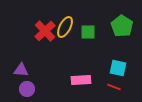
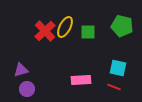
green pentagon: rotated 20 degrees counterclockwise
purple triangle: rotated 21 degrees counterclockwise
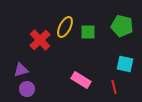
red cross: moved 5 px left, 9 px down
cyan square: moved 7 px right, 4 px up
pink rectangle: rotated 36 degrees clockwise
red line: rotated 56 degrees clockwise
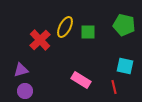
green pentagon: moved 2 px right, 1 px up
cyan square: moved 2 px down
purple circle: moved 2 px left, 2 px down
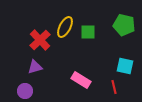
purple triangle: moved 14 px right, 3 px up
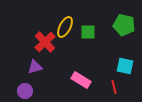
red cross: moved 5 px right, 2 px down
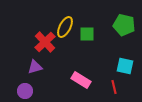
green square: moved 1 px left, 2 px down
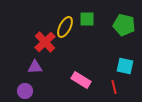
green square: moved 15 px up
purple triangle: rotated 14 degrees clockwise
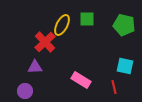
yellow ellipse: moved 3 px left, 2 px up
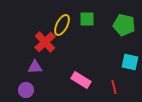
cyan square: moved 5 px right, 4 px up
purple circle: moved 1 px right, 1 px up
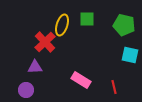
yellow ellipse: rotated 10 degrees counterclockwise
cyan square: moved 7 px up
